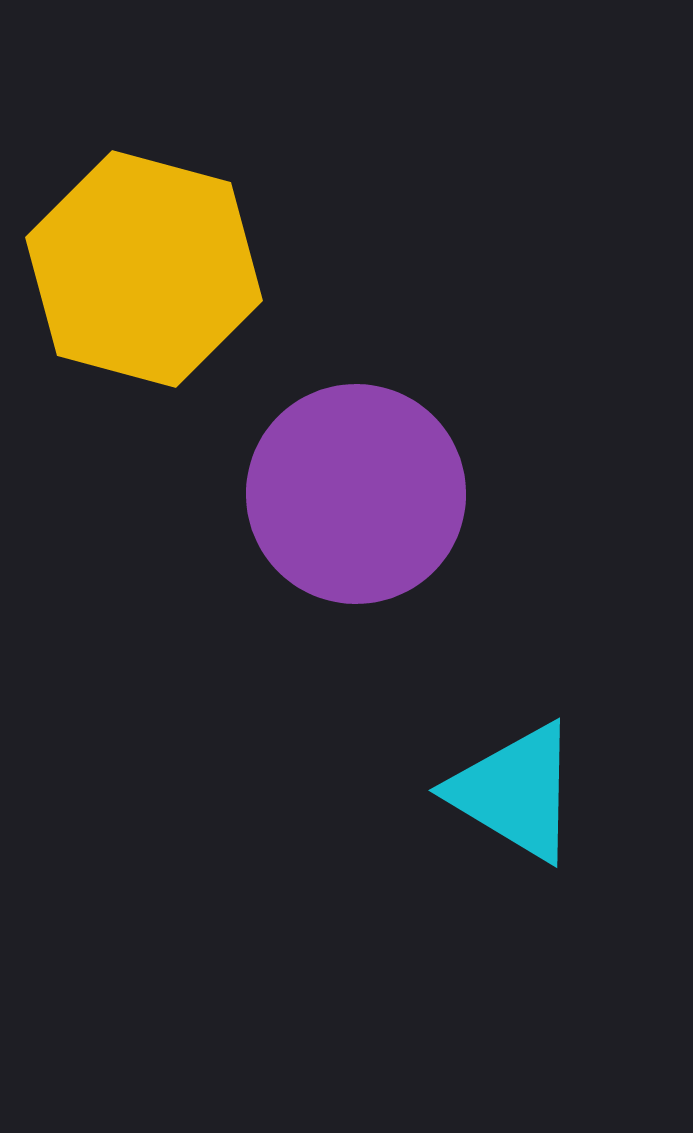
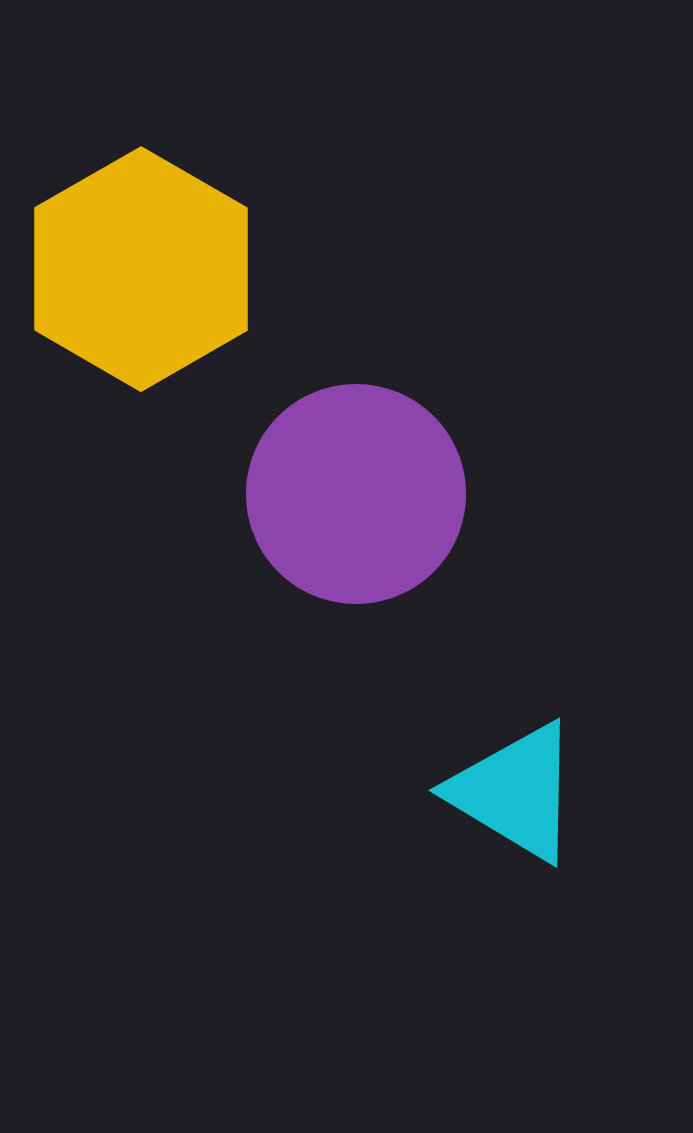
yellow hexagon: moved 3 px left; rotated 15 degrees clockwise
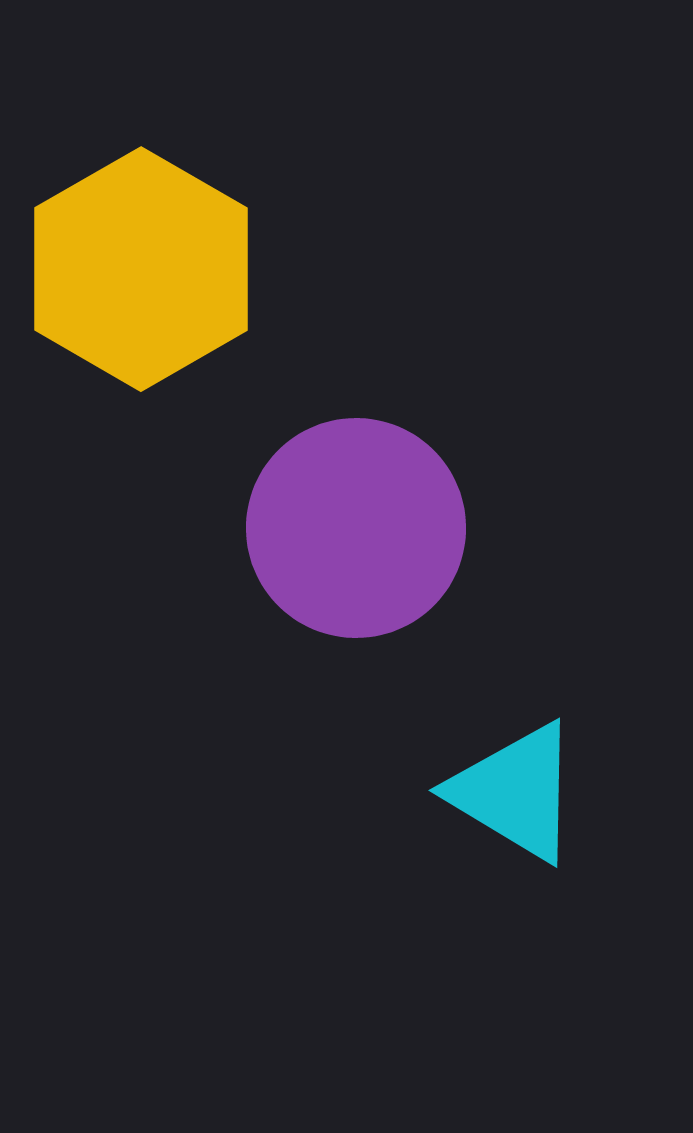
purple circle: moved 34 px down
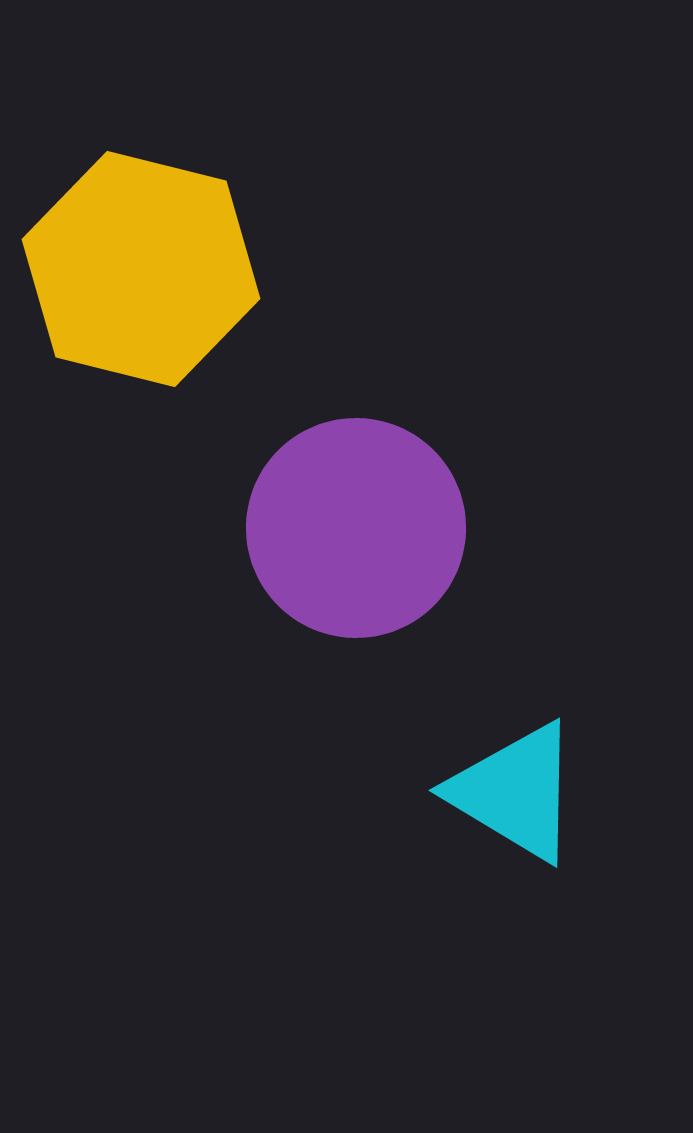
yellow hexagon: rotated 16 degrees counterclockwise
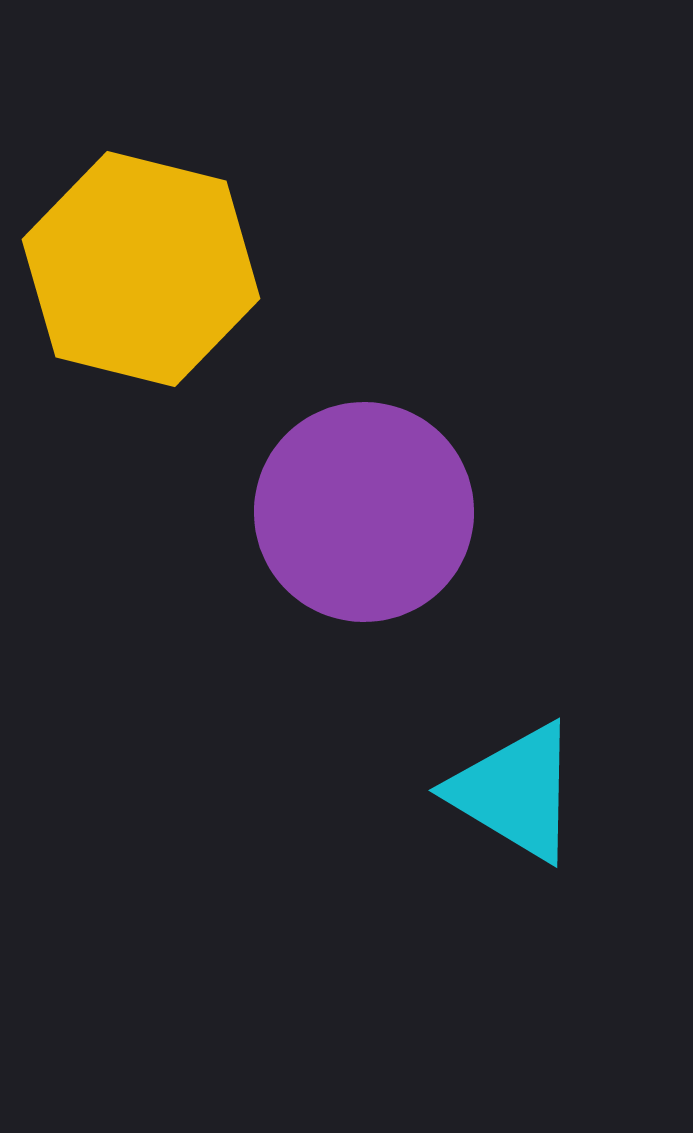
purple circle: moved 8 px right, 16 px up
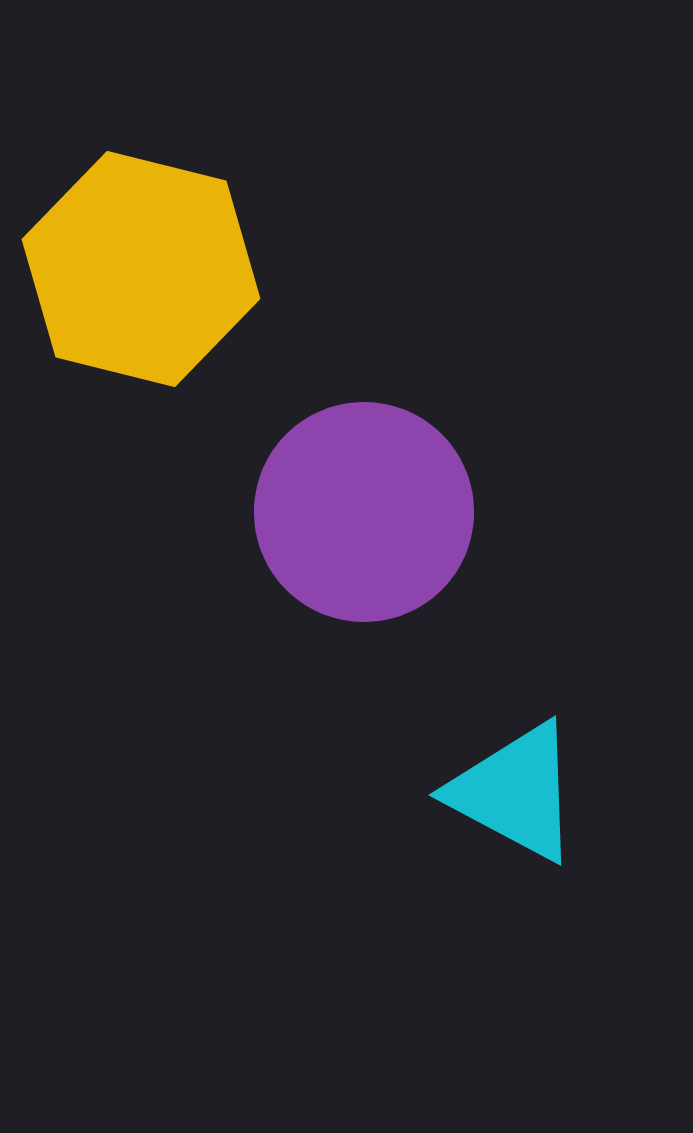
cyan triangle: rotated 3 degrees counterclockwise
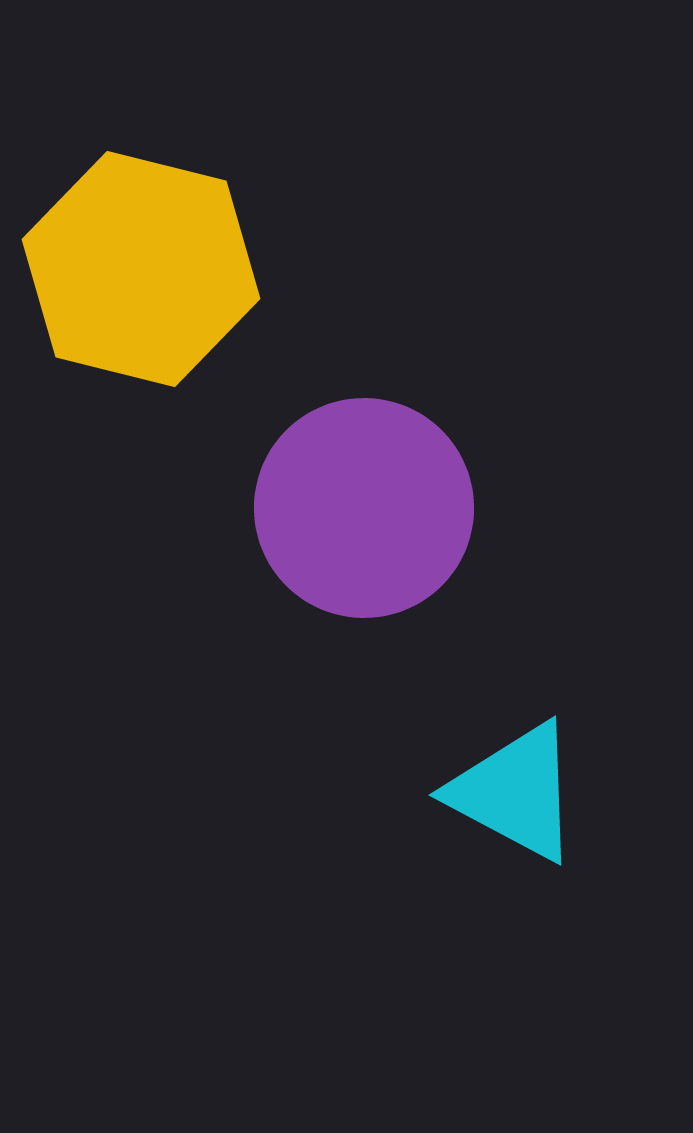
purple circle: moved 4 px up
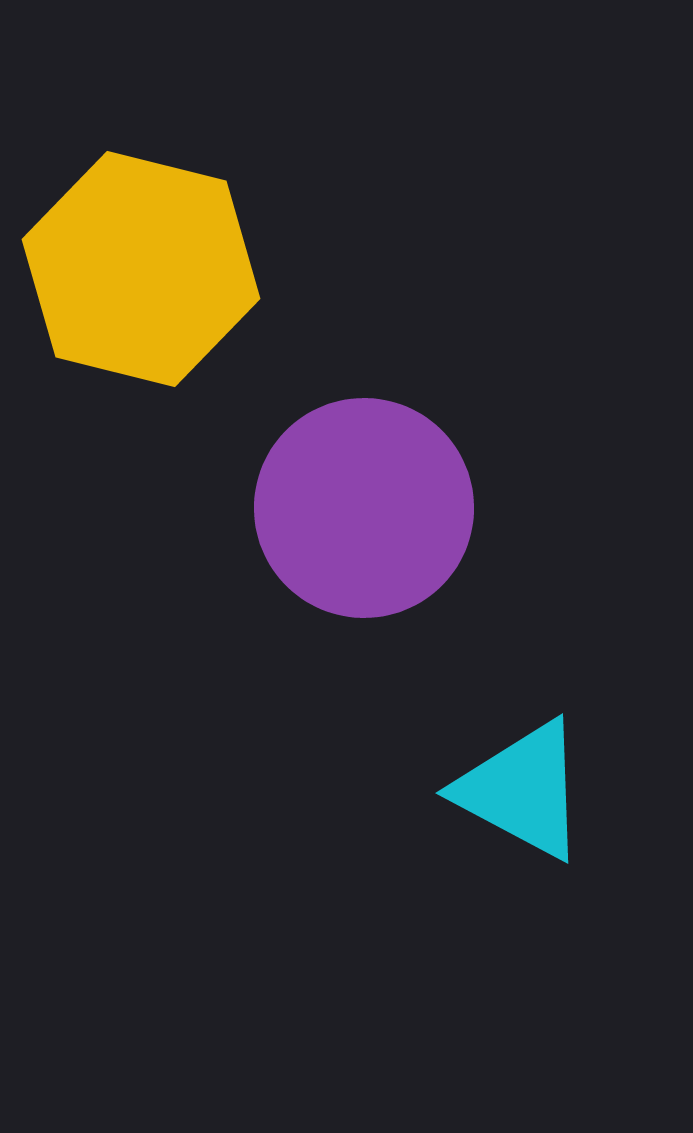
cyan triangle: moved 7 px right, 2 px up
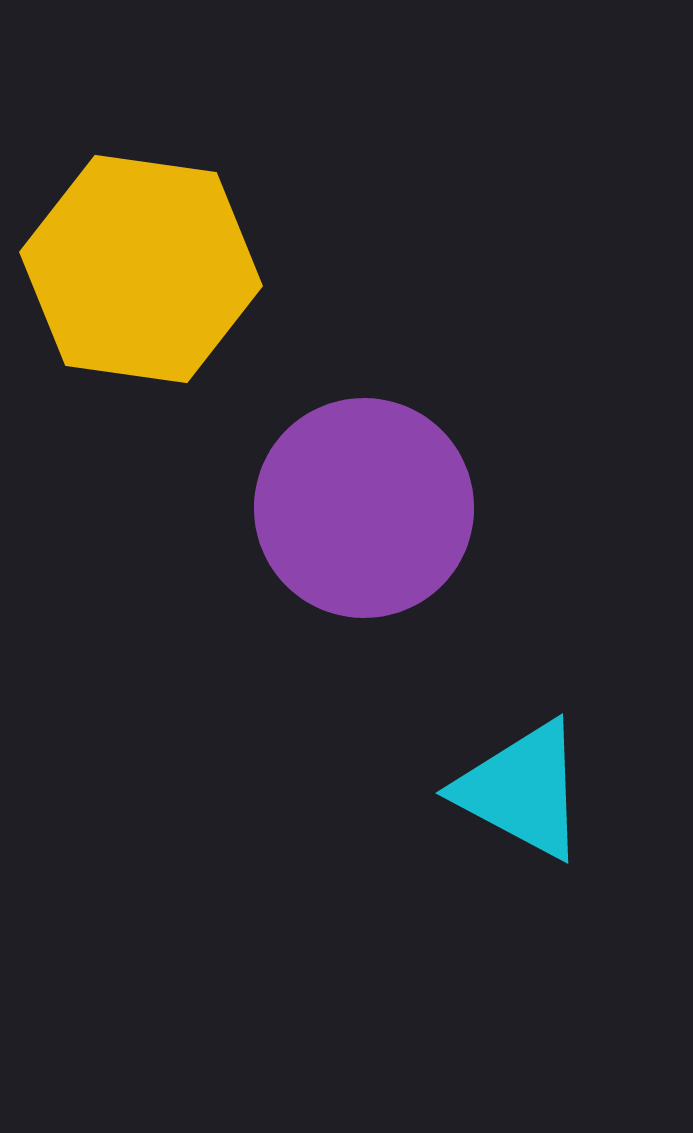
yellow hexagon: rotated 6 degrees counterclockwise
